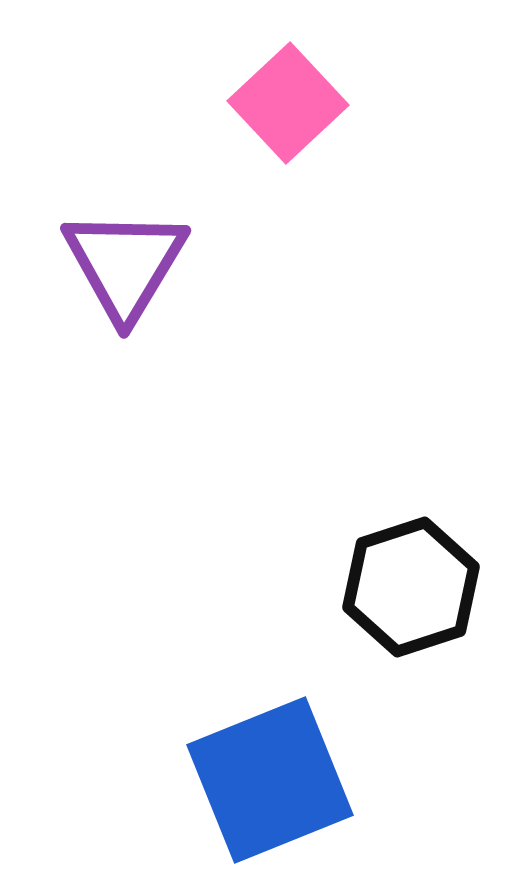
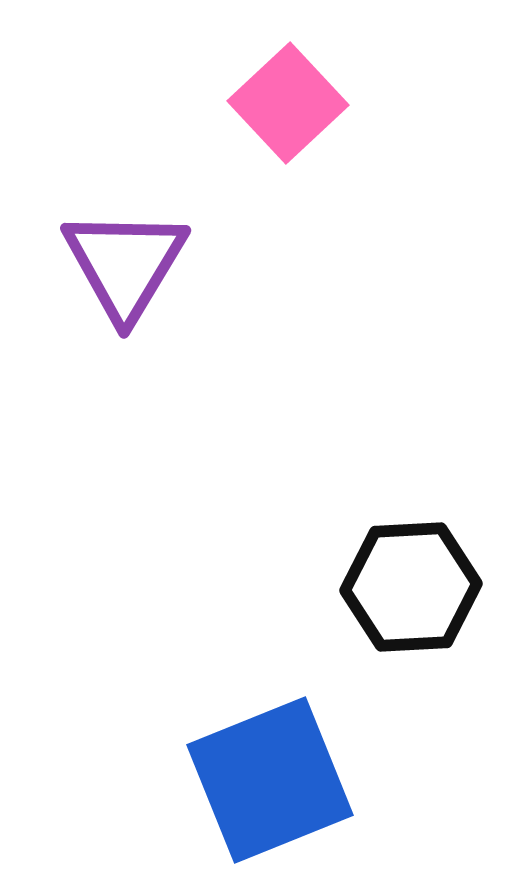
black hexagon: rotated 15 degrees clockwise
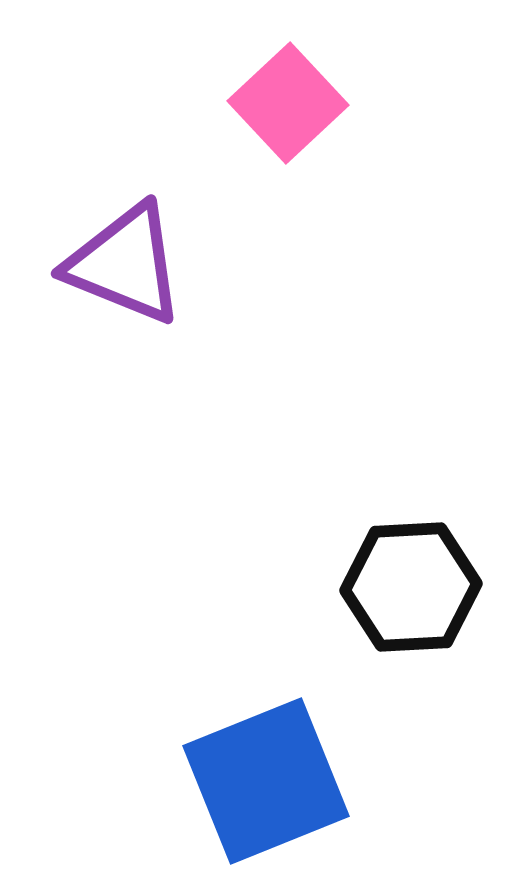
purple triangle: rotated 39 degrees counterclockwise
blue square: moved 4 px left, 1 px down
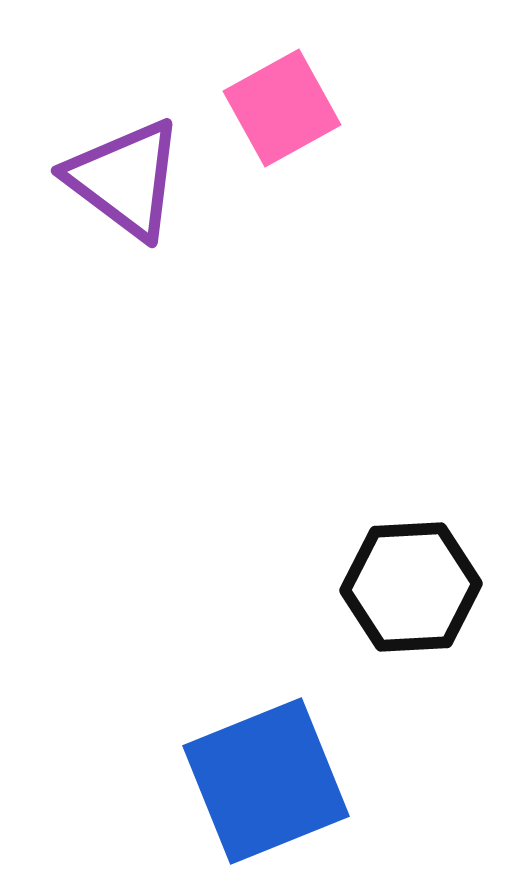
pink square: moved 6 px left, 5 px down; rotated 14 degrees clockwise
purple triangle: moved 85 px up; rotated 15 degrees clockwise
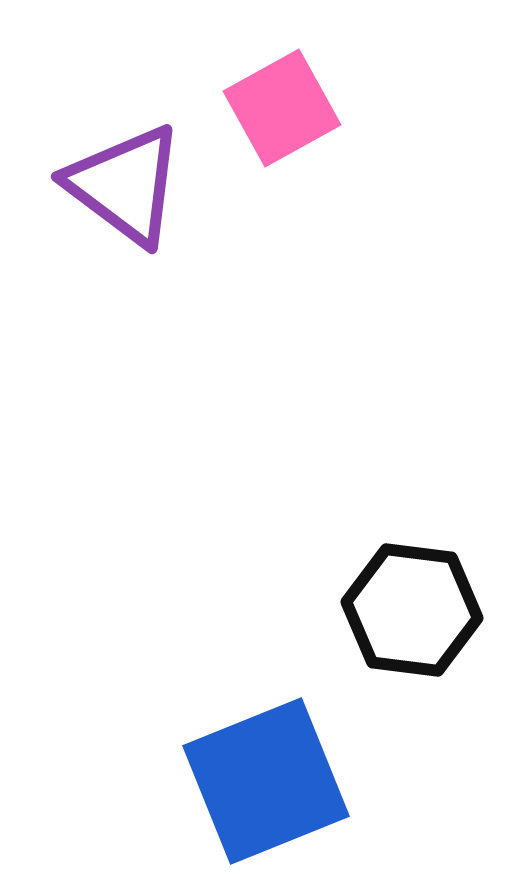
purple triangle: moved 6 px down
black hexagon: moved 1 px right, 23 px down; rotated 10 degrees clockwise
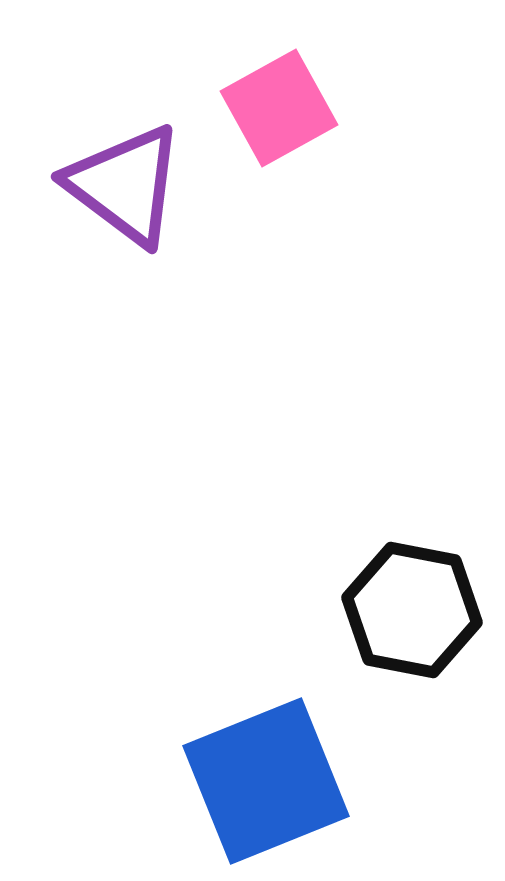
pink square: moved 3 px left
black hexagon: rotated 4 degrees clockwise
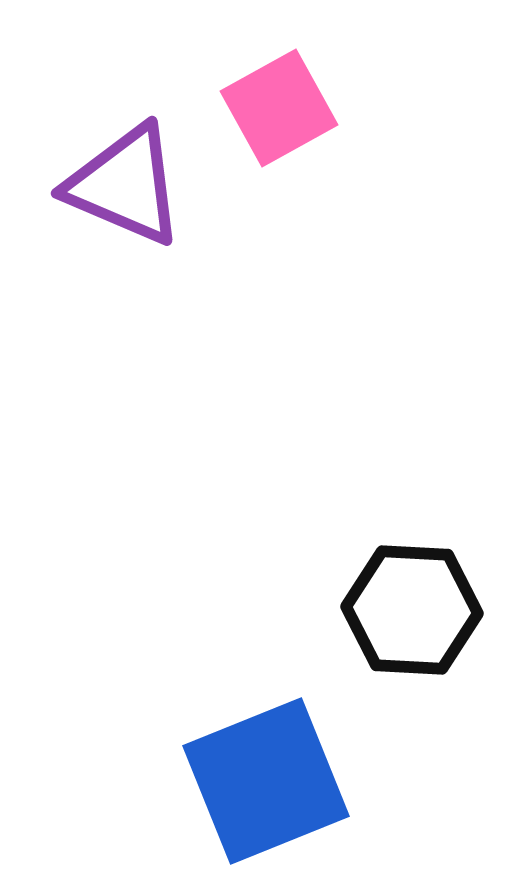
purple triangle: rotated 14 degrees counterclockwise
black hexagon: rotated 8 degrees counterclockwise
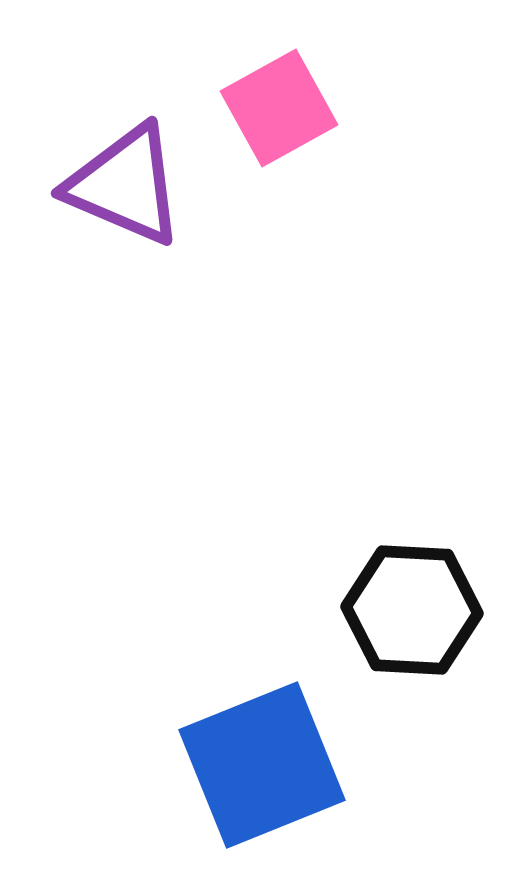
blue square: moved 4 px left, 16 px up
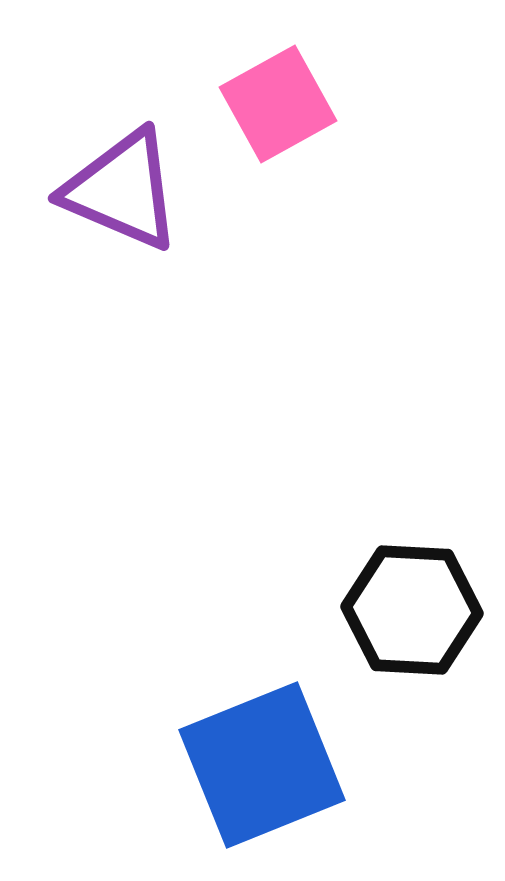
pink square: moved 1 px left, 4 px up
purple triangle: moved 3 px left, 5 px down
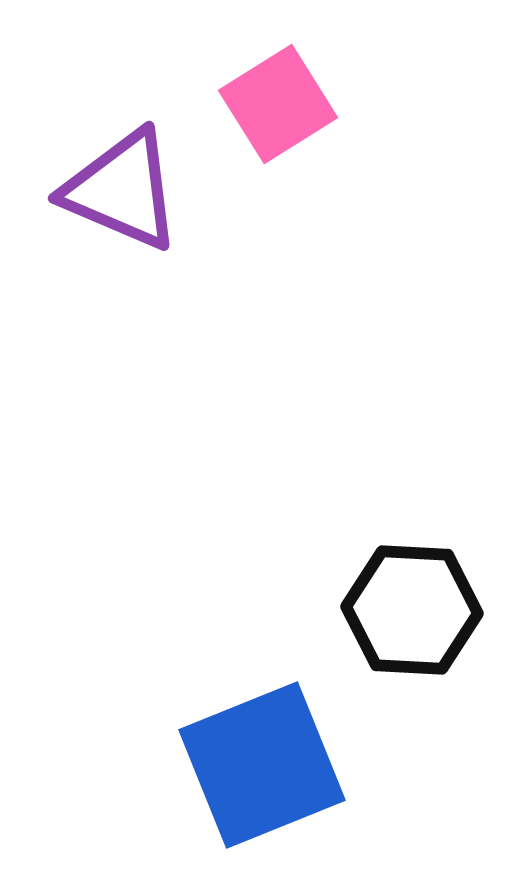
pink square: rotated 3 degrees counterclockwise
